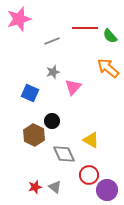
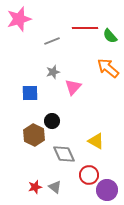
blue square: rotated 24 degrees counterclockwise
yellow triangle: moved 5 px right, 1 px down
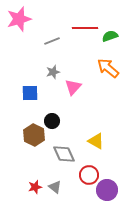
green semicircle: rotated 112 degrees clockwise
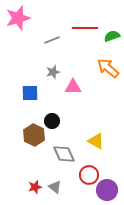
pink star: moved 1 px left, 1 px up
green semicircle: moved 2 px right
gray line: moved 1 px up
pink triangle: rotated 48 degrees clockwise
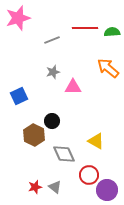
green semicircle: moved 4 px up; rotated 14 degrees clockwise
blue square: moved 11 px left, 3 px down; rotated 24 degrees counterclockwise
